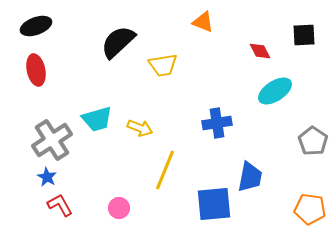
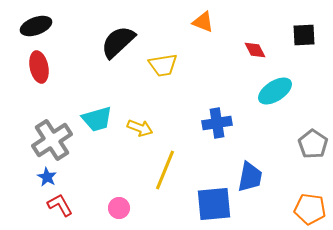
red diamond: moved 5 px left, 1 px up
red ellipse: moved 3 px right, 3 px up
gray pentagon: moved 3 px down
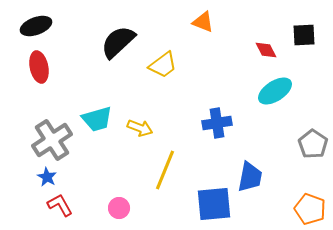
red diamond: moved 11 px right
yellow trapezoid: rotated 28 degrees counterclockwise
orange pentagon: rotated 12 degrees clockwise
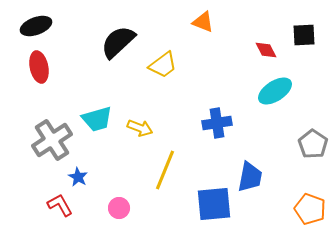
blue star: moved 31 px right
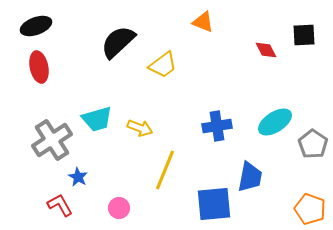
cyan ellipse: moved 31 px down
blue cross: moved 3 px down
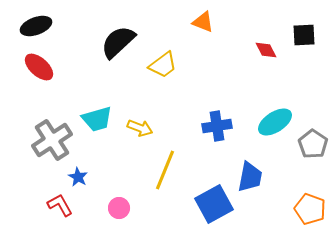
red ellipse: rotated 36 degrees counterclockwise
blue square: rotated 24 degrees counterclockwise
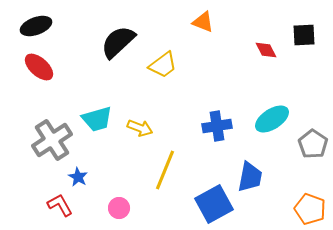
cyan ellipse: moved 3 px left, 3 px up
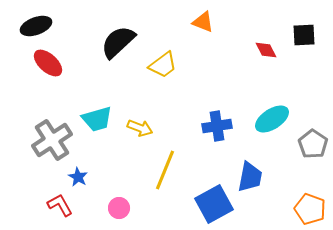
red ellipse: moved 9 px right, 4 px up
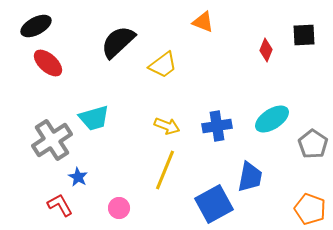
black ellipse: rotated 8 degrees counterclockwise
red diamond: rotated 50 degrees clockwise
cyan trapezoid: moved 3 px left, 1 px up
yellow arrow: moved 27 px right, 2 px up
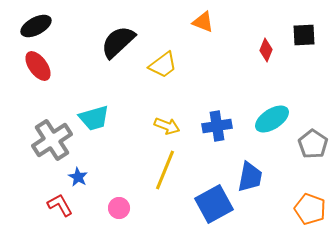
red ellipse: moved 10 px left, 3 px down; rotated 12 degrees clockwise
